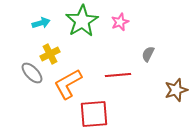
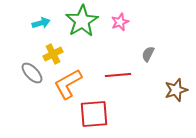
yellow cross: moved 3 px right
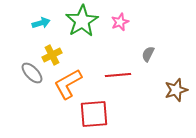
yellow cross: moved 1 px left, 1 px down
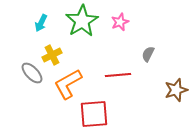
cyan arrow: rotated 132 degrees clockwise
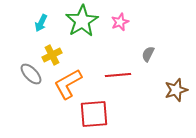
gray ellipse: moved 1 px left, 1 px down
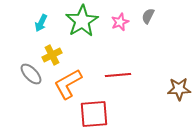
gray semicircle: moved 38 px up
brown star: moved 3 px right, 1 px up; rotated 15 degrees clockwise
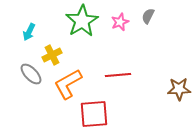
cyan arrow: moved 12 px left, 9 px down
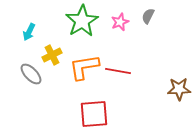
red line: moved 4 px up; rotated 15 degrees clockwise
orange L-shape: moved 16 px right, 17 px up; rotated 20 degrees clockwise
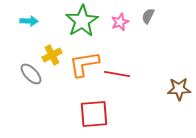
cyan arrow: moved 11 px up; rotated 114 degrees counterclockwise
orange L-shape: moved 3 px up
red line: moved 1 px left, 3 px down
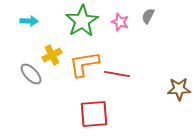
pink star: rotated 30 degrees counterclockwise
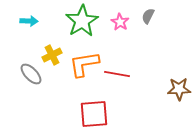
pink star: rotated 12 degrees clockwise
